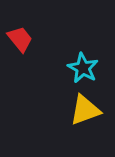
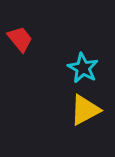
yellow triangle: rotated 8 degrees counterclockwise
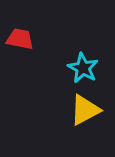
red trapezoid: rotated 40 degrees counterclockwise
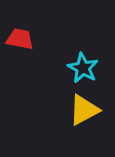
yellow triangle: moved 1 px left
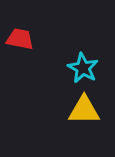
yellow triangle: rotated 28 degrees clockwise
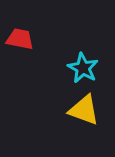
yellow triangle: rotated 20 degrees clockwise
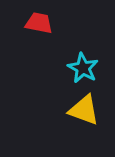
red trapezoid: moved 19 px right, 16 px up
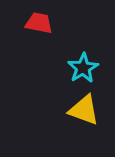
cyan star: rotated 12 degrees clockwise
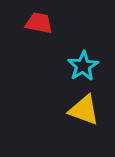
cyan star: moved 2 px up
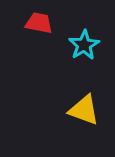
cyan star: moved 1 px right, 21 px up
